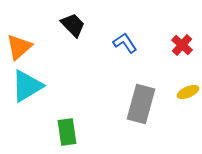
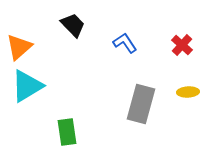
yellow ellipse: rotated 20 degrees clockwise
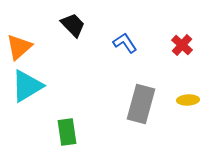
yellow ellipse: moved 8 px down
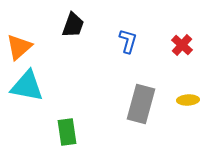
black trapezoid: rotated 64 degrees clockwise
blue L-shape: moved 3 px right, 2 px up; rotated 50 degrees clockwise
cyan triangle: rotated 42 degrees clockwise
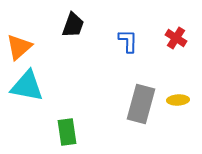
blue L-shape: rotated 15 degrees counterclockwise
red cross: moved 6 px left, 7 px up; rotated 10 degrees counterclockwise
yellow ellipse: moved 10 px left
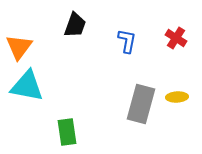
black trapezoid: moved 2 px right
blue L-shape: moved 1 px left; rotated 10 degrees clockwise
orange triangle: rotated 12 degrees counterclockwise
yellow ellipse: moved 1 px left, 3 px up
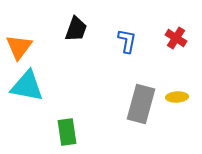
black trapezoid: moved 1 px right, 4 px down
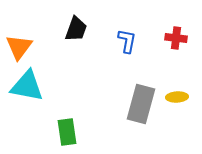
red cross: rotated 25 degrees counterclockwise
